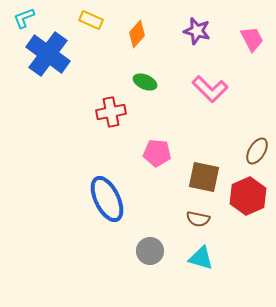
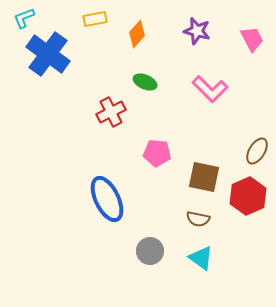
yellow rectangle: moved 4 px right, 1 px up; rotated 35 degrees counterclockwise
red cross: rotated 16 degrees counterclockwise
cyan triangle: rotated 20 degrees clockwise
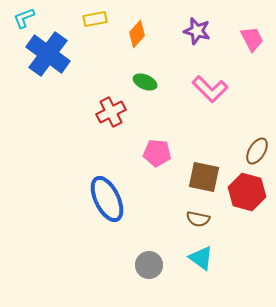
red hexagon: moved 1 px left, 4 px up; rotated 21 degrees counterclockwise
gray circle: moved 1 px left, 14 px down
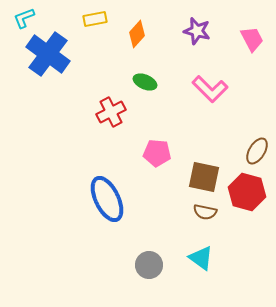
brown semicircle: moved 7 px right, 7 px up
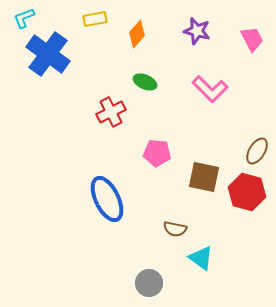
brown semicircle: moved 30 px left, 17 px down
gray circle: moved 18 px down
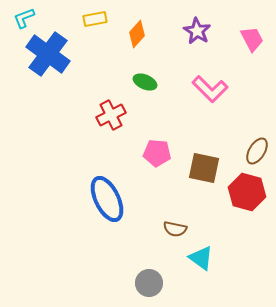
purple star: rotated 16 degrees clockwise
red cross: moved 3 px down
brown square: moved 9 px up
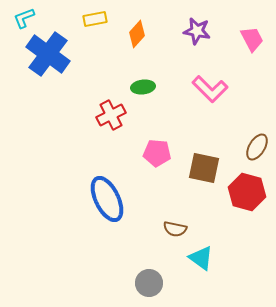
purple star: rotated 20 degrees counterclockwise
green ellipse: moved 2 px left, 5 px down; rotated 30 degrees counterclockwise
brown ellipse: moved 4 px up
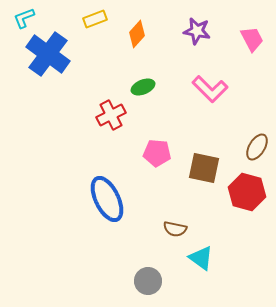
yellow rectangle: rotated 10 degrees counterclockwise
green ellipse: rotated 15 degrees counterclockwise
gray circle: moved 1 px left, 2 px up
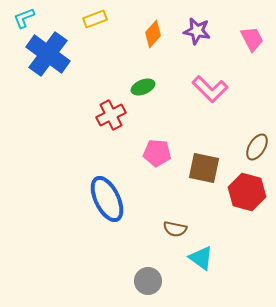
orange diamond: moved 16 px right
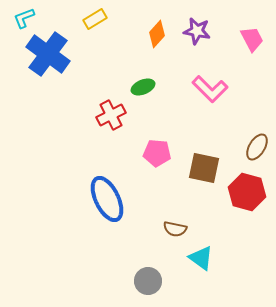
yellow rectangle: rotated 10 degrees counterclockwise
orange diamond: moved 4 px right
